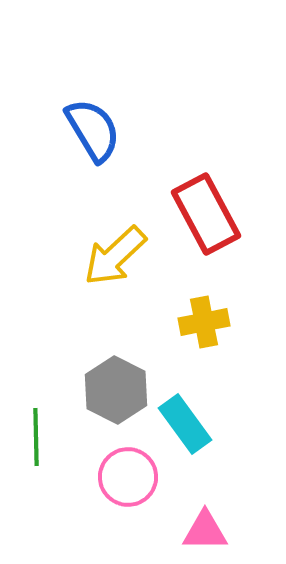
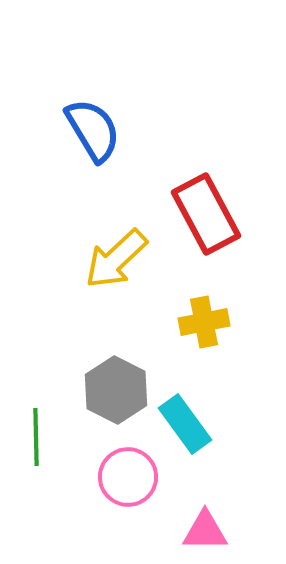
yellow arrow: moved 1 px right, 3 px down
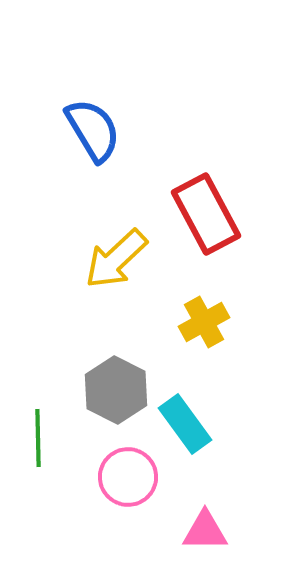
yellow cross: rotated 18 degrees counterclockwise
green line: moved 2 px right, 1 px down
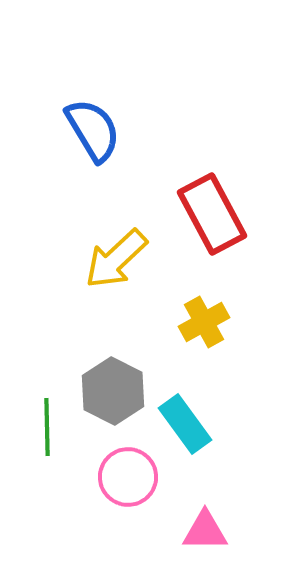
red rectangle: moved 6 px right
gray hexagon: moved 3 px left, 1 px down
green line: moved 9 px right, 11 px up
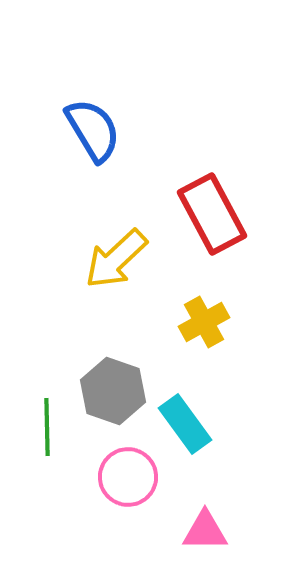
gray hexagon: rotated 8 degrees counterclockwise
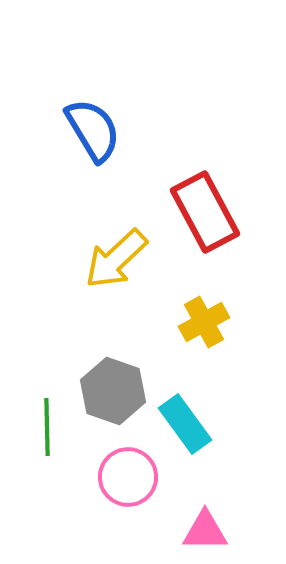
red rectangle: moved 7 px left, 2 px up
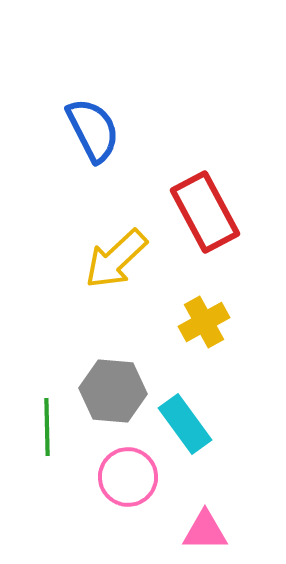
blue semicircle: rotated 4 degrees clockwise
gray hexagon: rotated 14 degrees counterclockwise
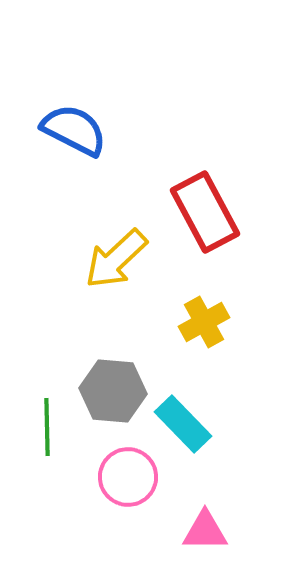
blue semicircle: moved 19 px left; rotated 36 degrees counterclockwise
cyan rectangle: moved 2 px left; rotated 8 degrees counterclockwise
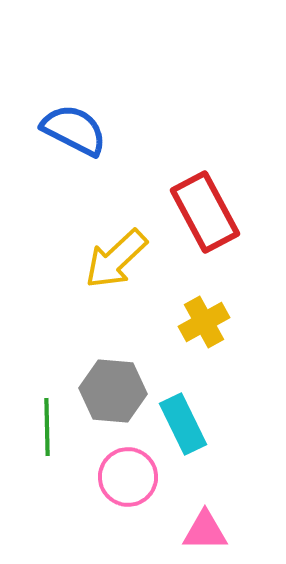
cyan rectangle: rotated 18 degrees clockwise
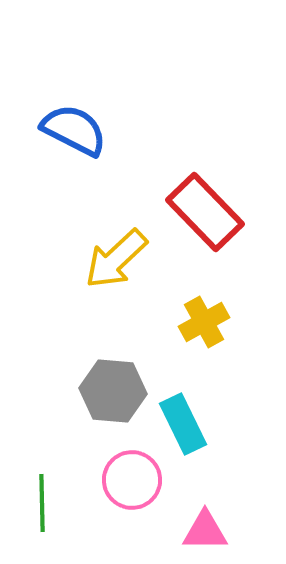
red rectangle: rotated 16 degrees counterclockwise
green line: moved 5 px left, 76 px down
pink circle: moved 4 px right, 3 px down
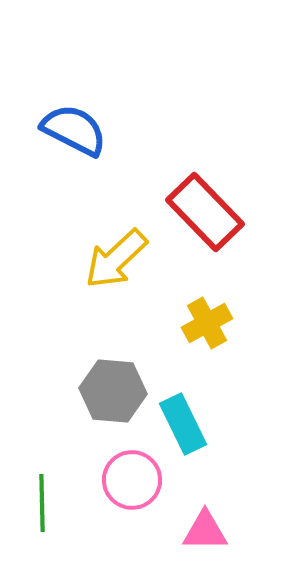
yellow cross: moved 3 px right, 1 px down
